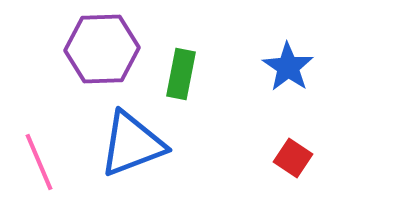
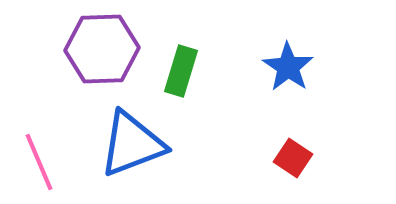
green rectangle: moved 3 px up; rotated 6 degrees clockwise
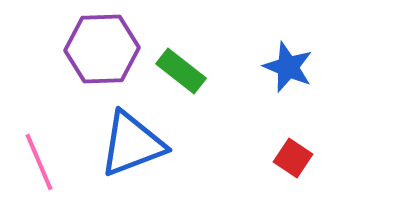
blue star: rotated 12 degrees counterclockwise
green rectangle: rotated 69 degrees counterclockwise
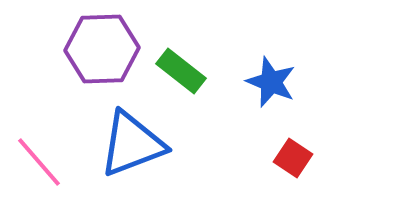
blue star: moved 17 px left, 15 px down
pink line: rotated 18 degrees counterclockwise
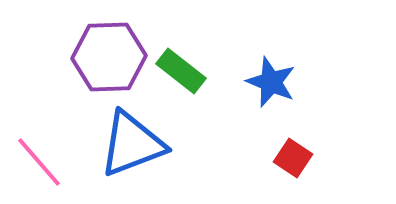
purple hexagon: moved 7 px right, 8 px down
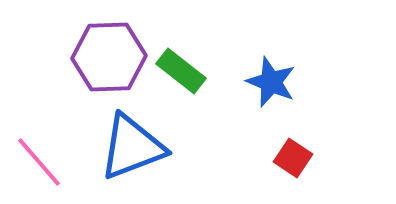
blue triangle: moved 3 px down
